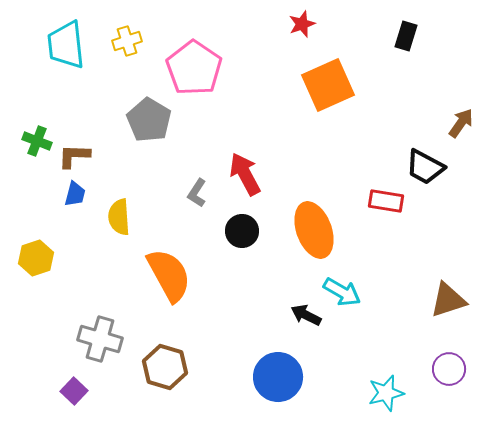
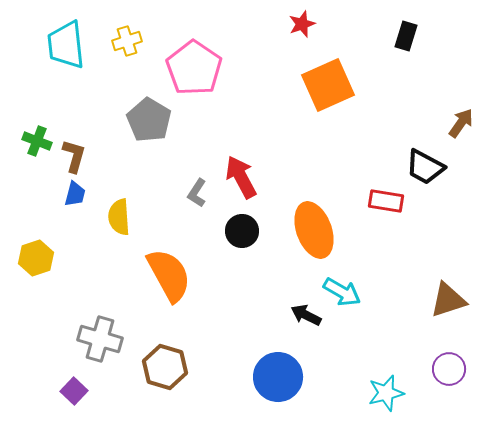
brown L-shape: rotated 104 degrees clockwise
red arrow: moved 4 px left, 3 px down
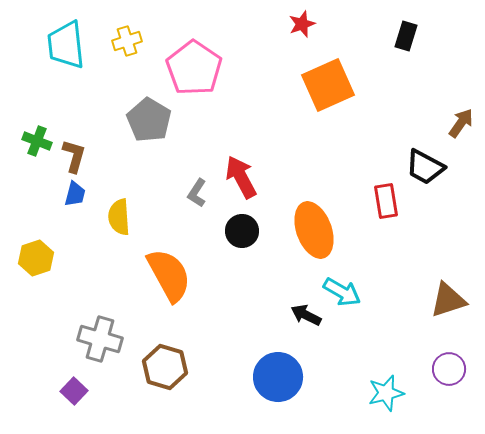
red rectangle: rotated 72 degrees clockwise
